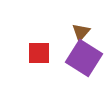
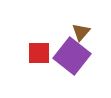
purple square: moved 12 px left, 2 px up; rotated 6 degrees clockwise
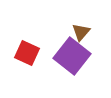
red square: moved 12 px left; rotated 25 degrees clockwise
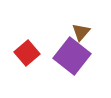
red square: rotated 25 degrees clockwise
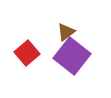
brown triangle: moved 15 px left; rotated 12 degrees clockwise
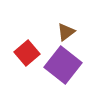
purple square: moved 9 px left, 9 px down
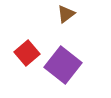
brown triangle: moved 18 px up
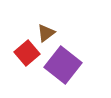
brown triangle: moved 20 px left, 19 px down
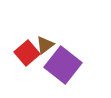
brown triangle: moved 1 px left, 12 px down
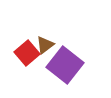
purple square: moved 2 px right
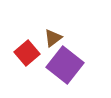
brown triangle: moved 8 px right, 7 px up
